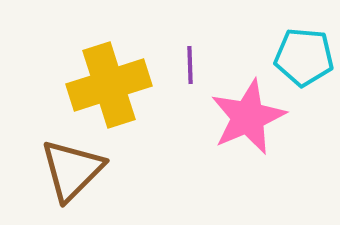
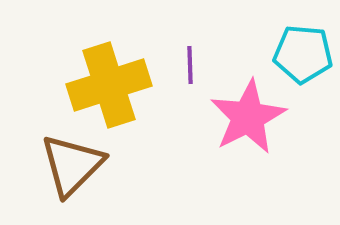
cyan pentagon: moved 1 px left, 3 px up
pink star: rotated 4 degrees counterclockwise
brown triangle: moved 5 px up
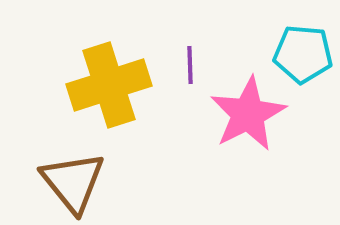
pink star: moved 3 px up
brown triangle: moved 1 px right, 17 px down; rotated 24 degrees counterclockwise
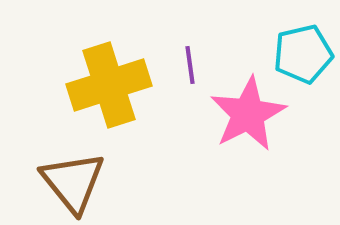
cyan pentagon: rotated 18 degrees counterclockwise
purple line: rotated 6 degrees counterclockwise
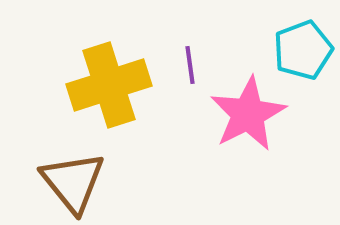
cyan pentagon: moved 4 px up; rotated 8 degrees counterclockwise
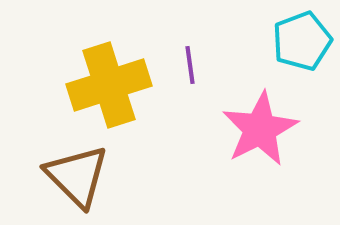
cyan pentagon: moved 1 px left, 9 px up
pink star: moved 12 px right, 15 px down
brown triangle: moved 4 px right, 6 px up; rotated 6 degrees counterclockwise
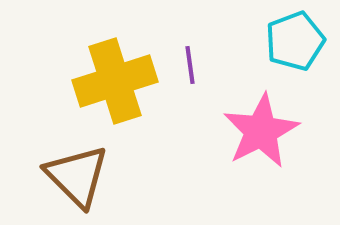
cyan pentagon: moved 7 px left
yellow cross: moved 6 px right, 4 px up
pink star: moved 1 px right, 2 px down
